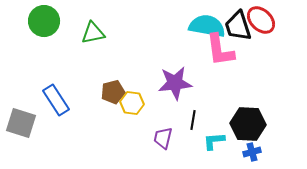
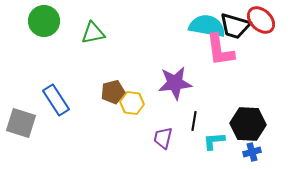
black trapezoid: moved 3 px left; rotated 56 degrees counterclockwise
black line: moved 1 px right, 1 px down
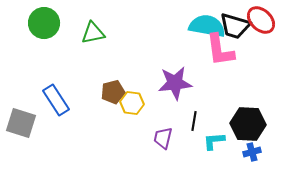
green circle: moved 2 px down
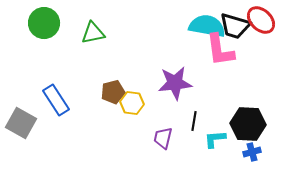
gray square: rotated 12 degrees clockwise
cyan L-shape: moved 1 px right, 2 px up
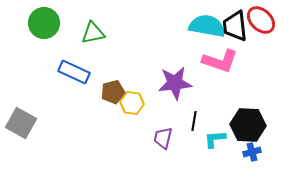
black trapezoid: rotated 68 degrees clockwise
pink L-shape: moved 11 px down; rotated 63 degrees counterclockwise
blue rectangle: moved 18 px right, 28 px up; rotated 32 degrees counterclockwise
black hexagon: moved 1 px down
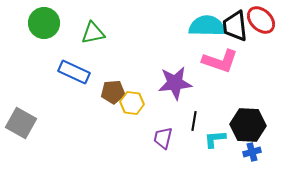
cyan semicircle: rotated 9 degrees counterclockwise
brown pentagon: rotated 10 degrees clockwise
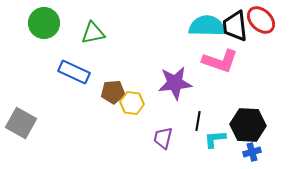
black line: moved 4 px right
